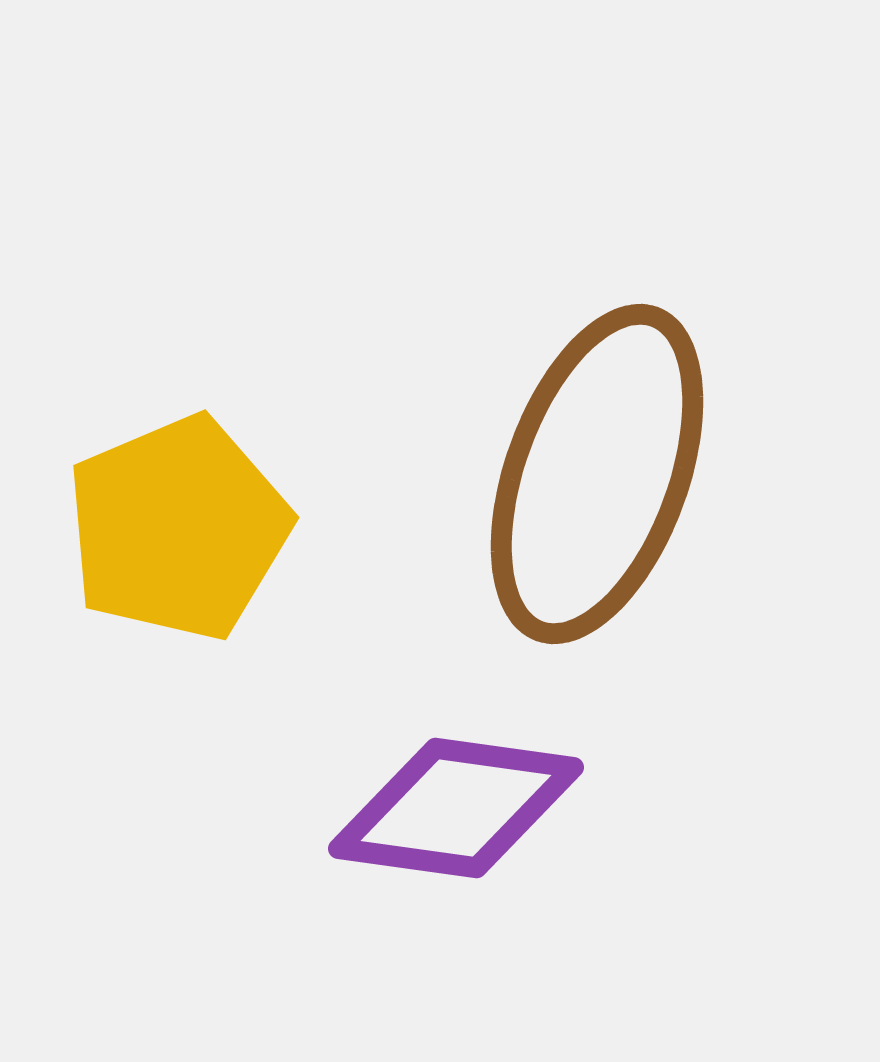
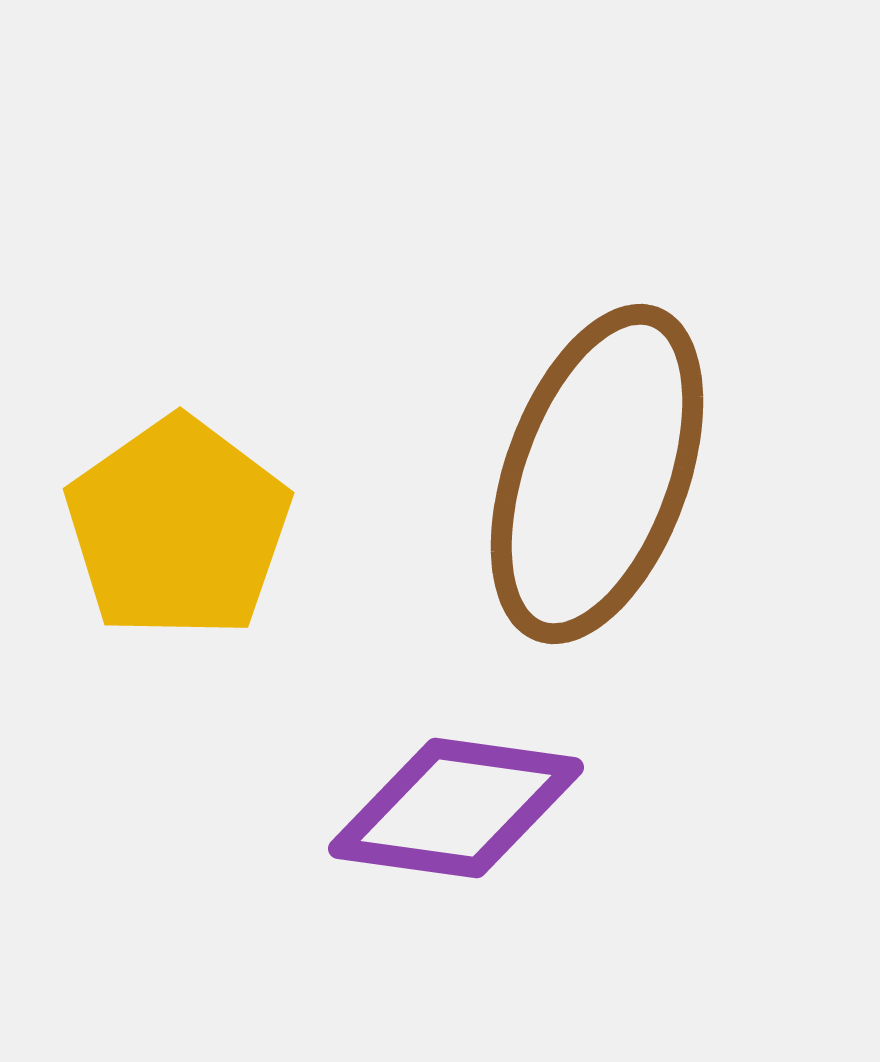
yellow pentagon: rotated 12 degrees counterclockwise
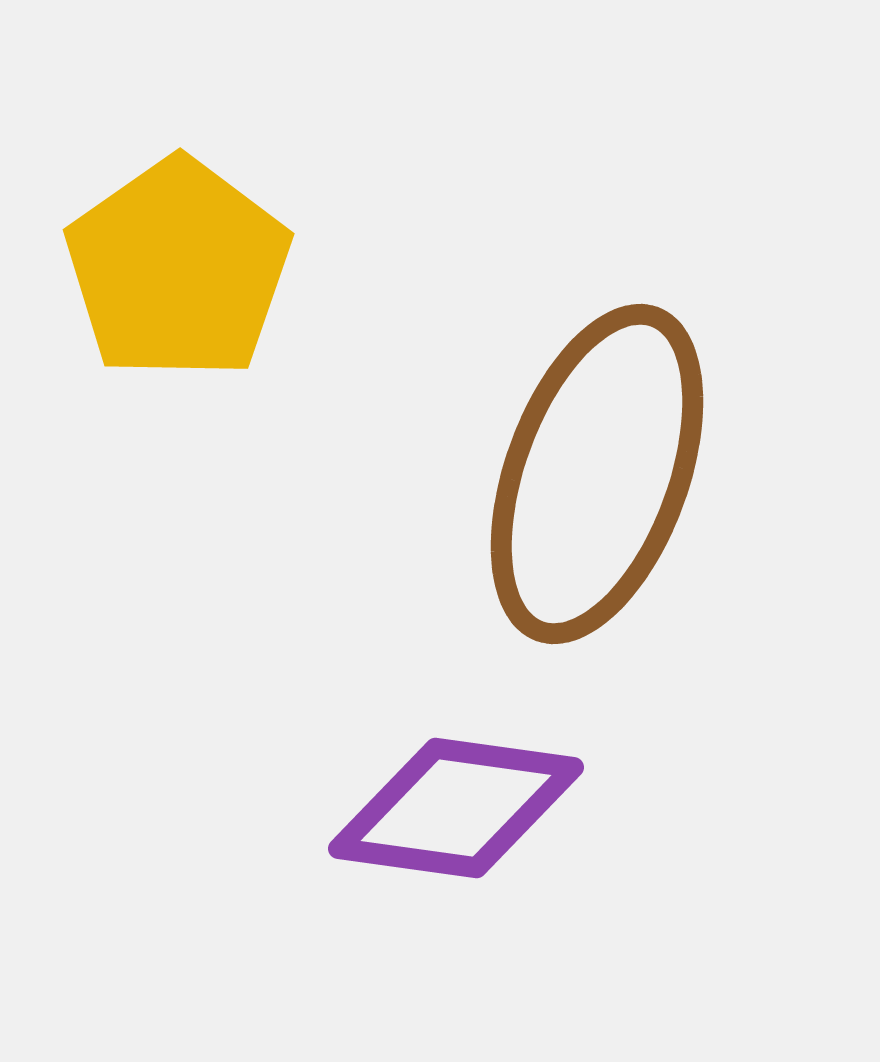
yellow pentagon: moved 259 px up
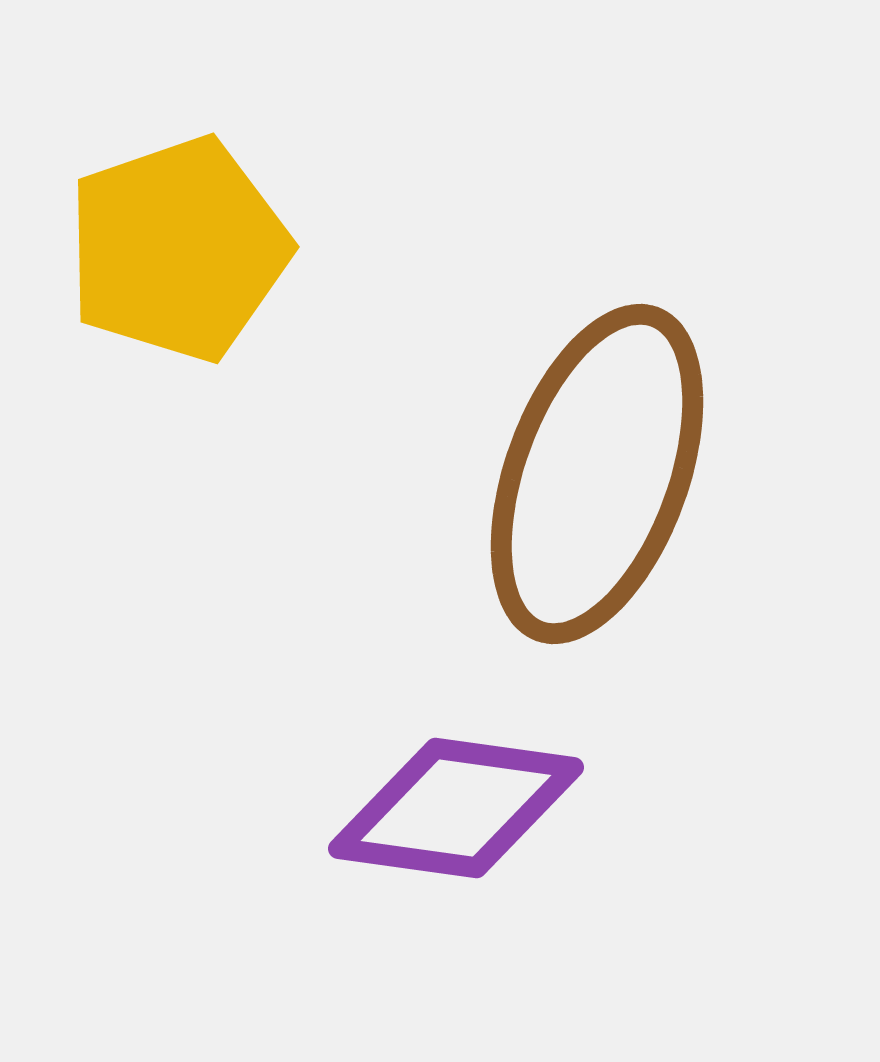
yellow pentagon: moved 20 px up; rotated 16 degrees clockwise
